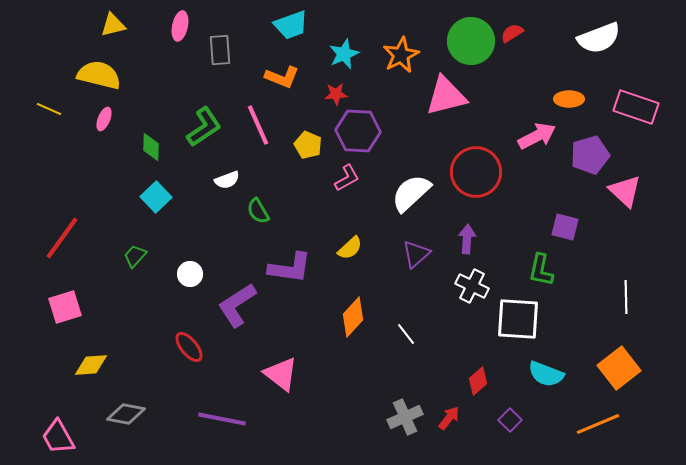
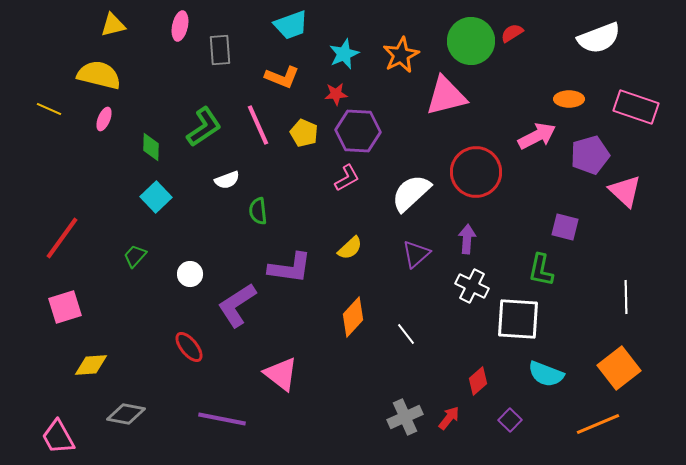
yellow pentagon at (308, 145): moved 4 px left, 12 px up
green semicircle at (258, 211): rotated 24 degrees clockwise
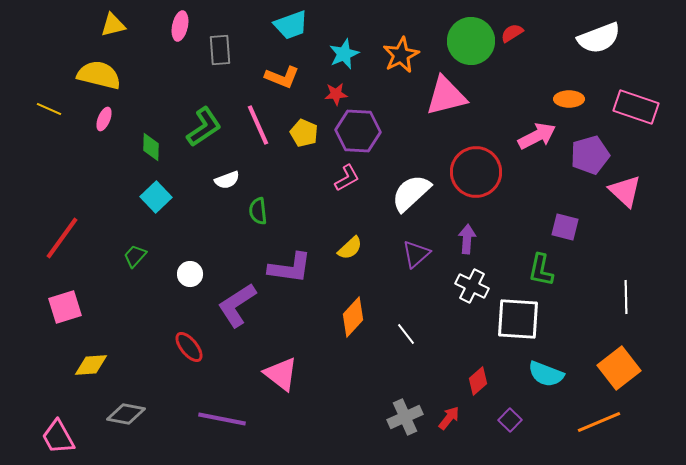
orange line at (598, 424): moved 1 px right, 2 px up
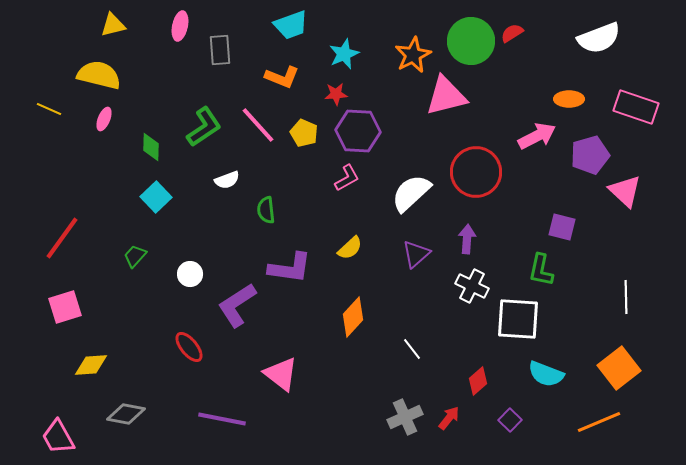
orange star at (401, 55): moved 12 px right
pink line at (258, 125): rotated 18 degrees counterclockwise
green semicircle at (258, 211): moved 8 px right, 1 px up
purple square at (565, 227): moved 3 px left
white line at (406, 334): moved 6 px right, 15 px down
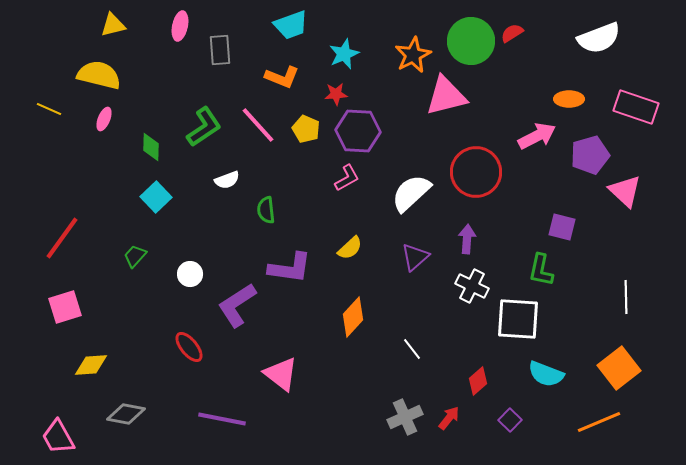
yellow pentagon at (304, 133): moved 2 px right, 4 px up
purple triangle at (416, 254): moved 1 px left, 3 px down
